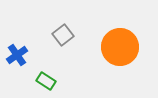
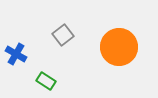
orange circle: moved 1 px left
blue cross: moved 1 px left, 1 px up; rotated 25 degrees counterclockwise
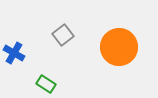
blue cross: moved 2 px left, 1 px up
green rectangle: moved 3 px down
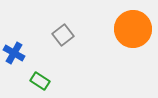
orange circle: moved 14 px right, 18 px up
green rectangle: moved 6 px left, 3 px up
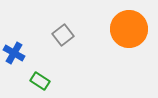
orange circle: moved 4 px left
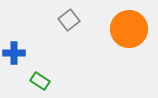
gray square: moved 6 px right, 15 px up
blue cross: rotated 30 degrees counterclockwise
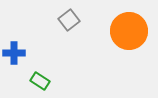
orange circle: moved 2 px down
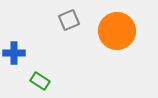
gray square: rotated 15 degrees clockwise
orange circle: moved 12 px left
